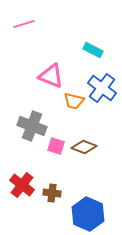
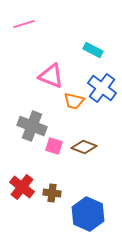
pink square: moved 2 px left
red cross: moved 2 px down
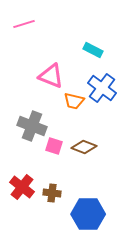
blue hexagon: rotated 24 degrees counterclockwise
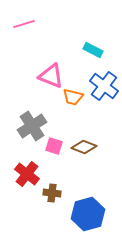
blue cross: moved 2 px right, 2 px up
orange trapezoid: moved 1 px left, 4 px up
gray cross: rotated 36 degrees clockwise
red cross: moved 5 px right, 13 px up
blue hexagon: rotated 16 degrees counterclockwise
